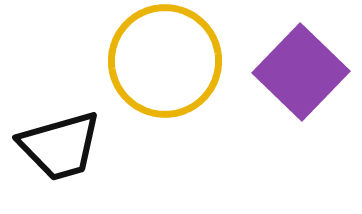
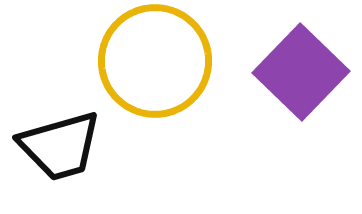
yellow circle: moved 10 px left
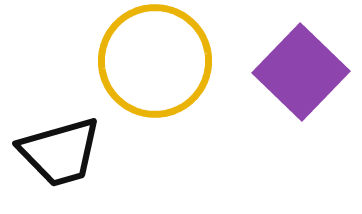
black trapezoid: moved 6 px down
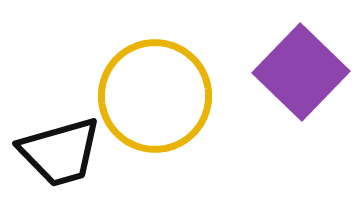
yellow circle: moved 35 px down
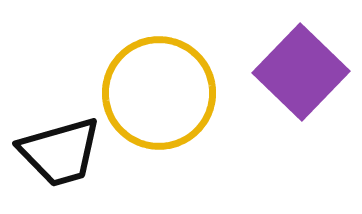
yellow circle: moved 4 px right, 3 px up
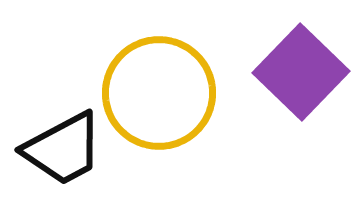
black trapezoid: moved 3 px right, 3 px up; rotated 12 degrees counterclockwise
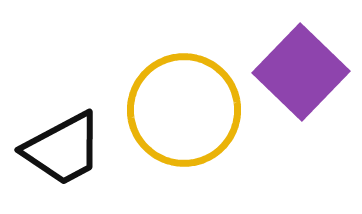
yellow circle: moved 25 px right, 17 px down
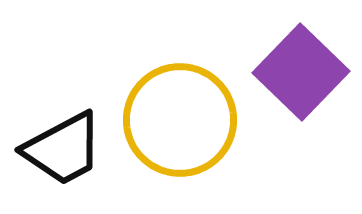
yellow circle: moved 4 px left, 10 px down
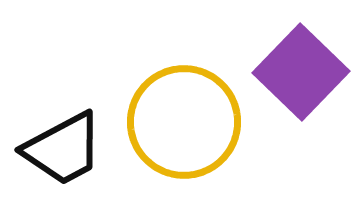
yellow circle: moved 4 px right, 2 px down
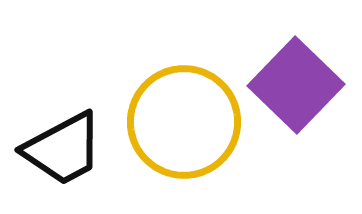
purple square: moved 5 px left, 13 px down
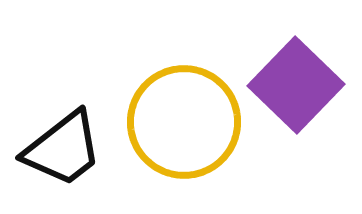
black trapezoid: rotated 10 degrees counterclockwise
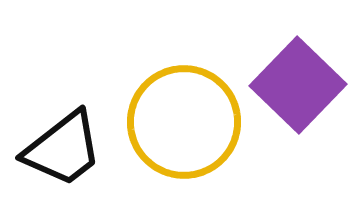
purple square: moved 2 px right
